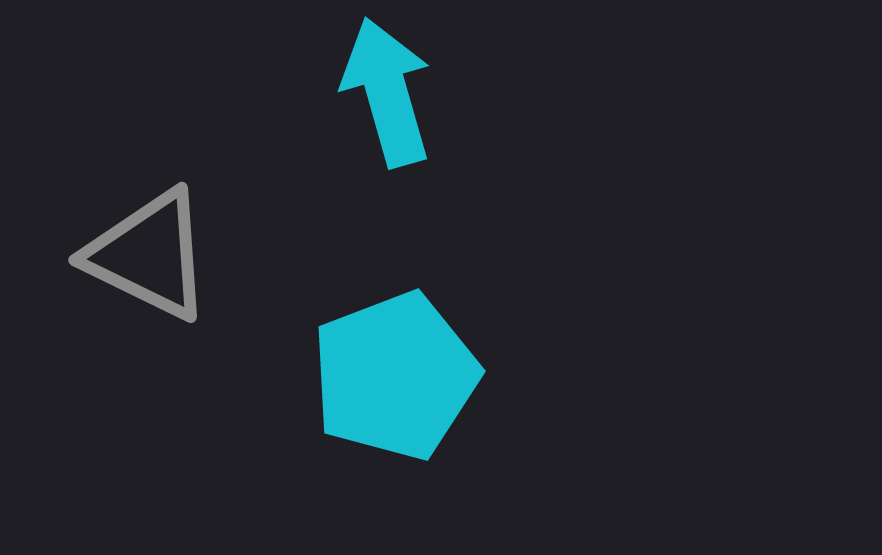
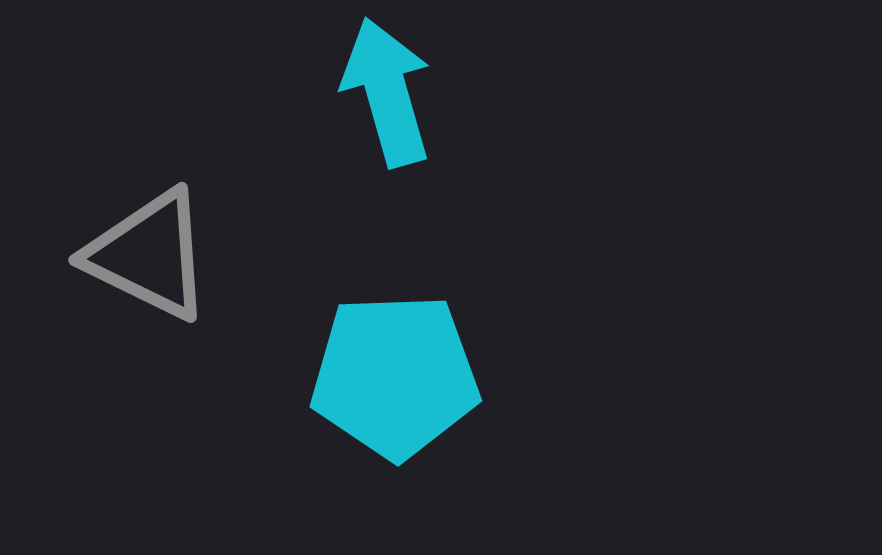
cyan pentagon: rotated 19 degrees clockwise
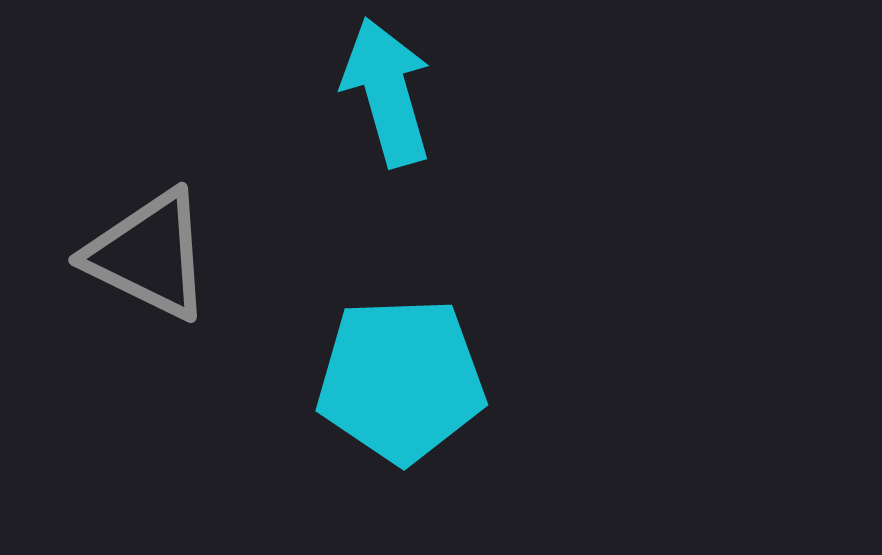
cyan pentagon: moved 6 px right, 4 px down
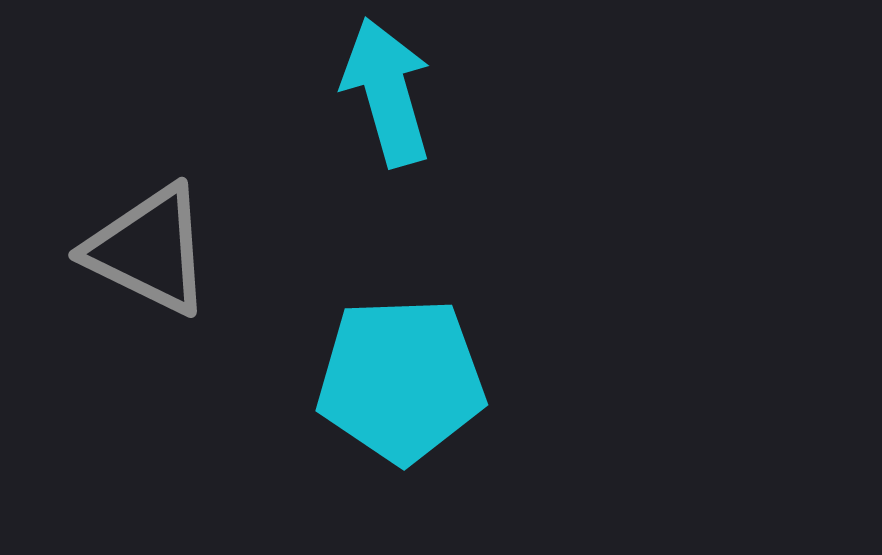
gray triangle: moved 5 px up
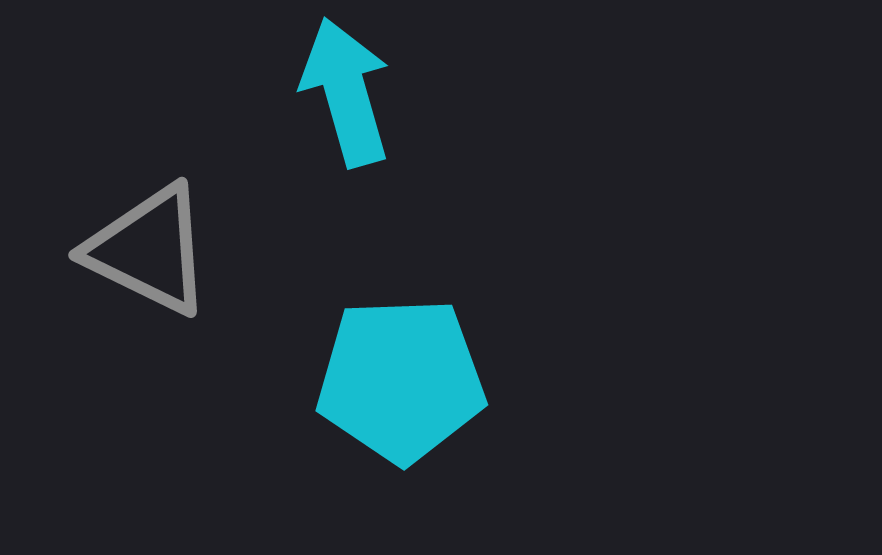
cyan arrow: moved 41 px left
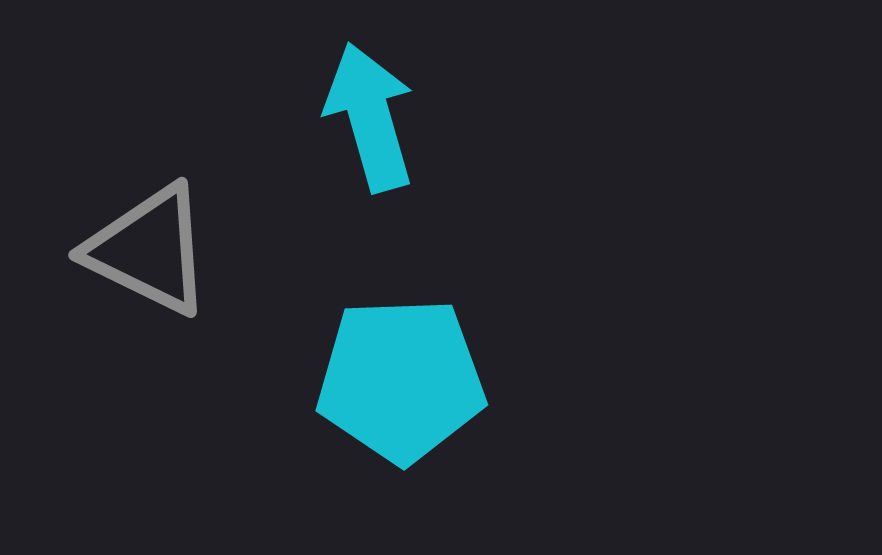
cyan arrow: moved 24 px right, 25 px down
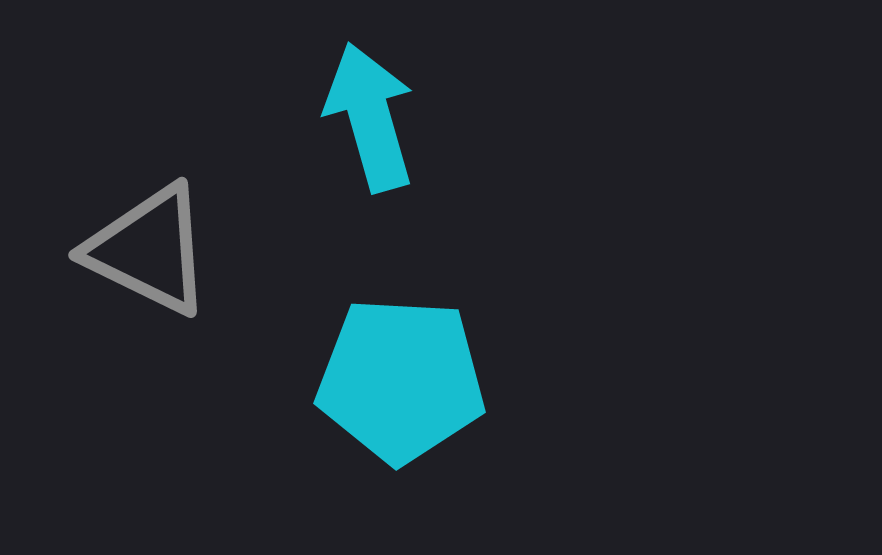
cyan pentagon: rotated 5 degrees clockwise
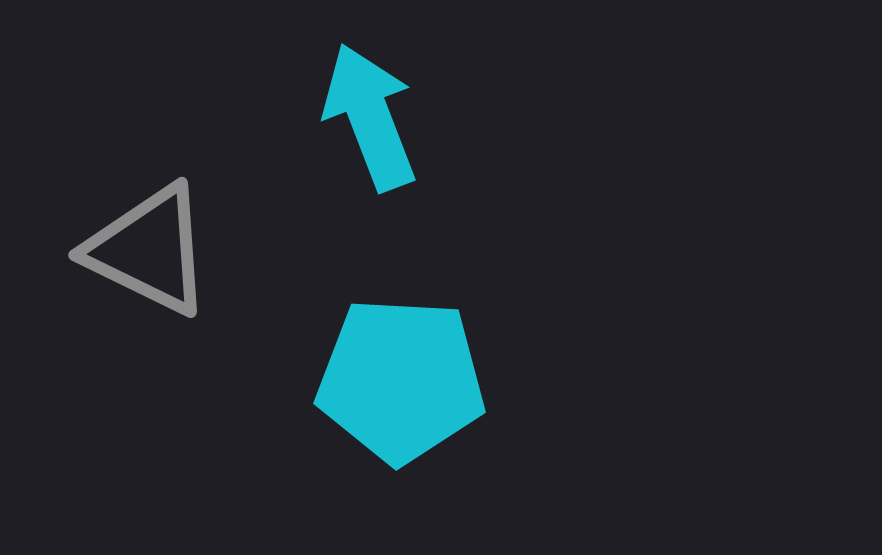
cyan arrow: rotated 5 degrees counterclockwise
